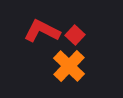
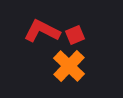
red square: rotated 24 degrees clockwise
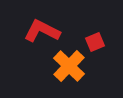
red square: moved 20 px right, 7 px down
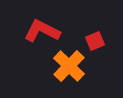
red square: moved 1 px up
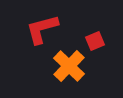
red L-shape: moved 2 px up; rotated 42 degrees counterclockwise
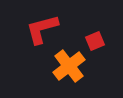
orange cross: rotated 8 degrees clockwise
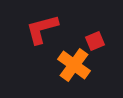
orange cross: moved 5 px right, 1 px up; rotated 16 degrees counterclockwise
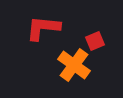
red L-shape: moved 1 px right, 1 px up; rotated 21 degrees clockwise
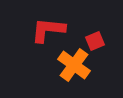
red L-shape: moved 5 px right, 2 px down
